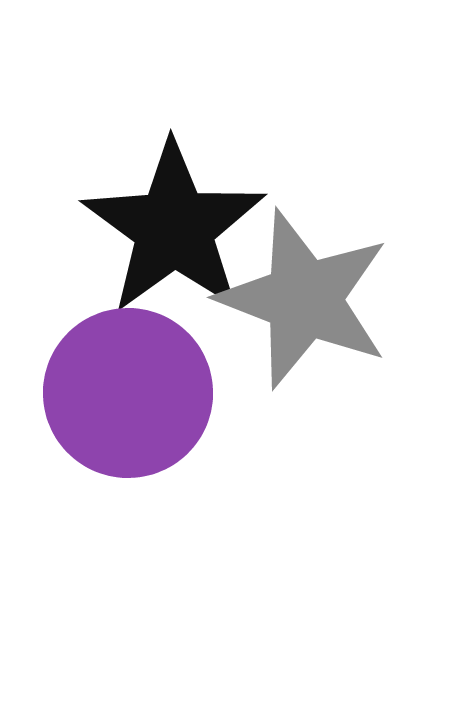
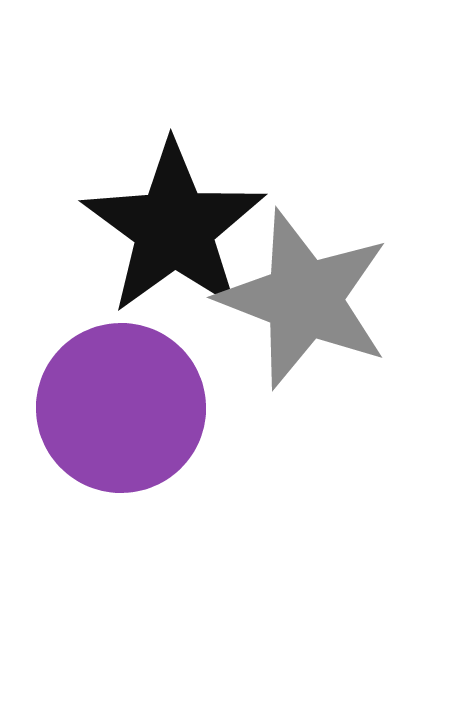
purple circle: moved 7 px left, 15 px down
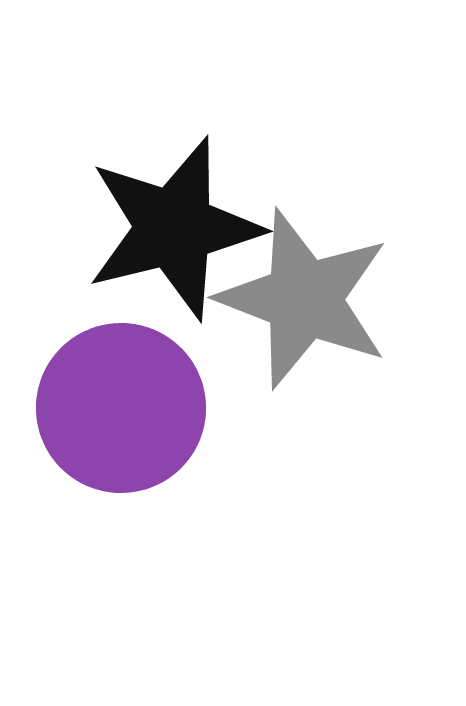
black star: rotated 22 degrees clockwise
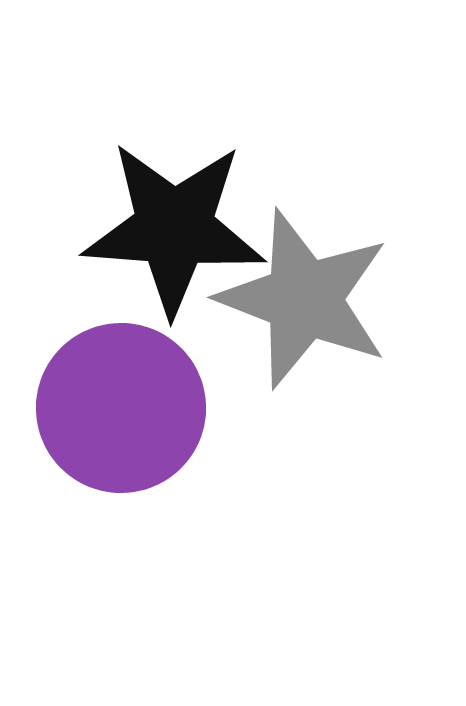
black star: rotated 18 degrees clockwise
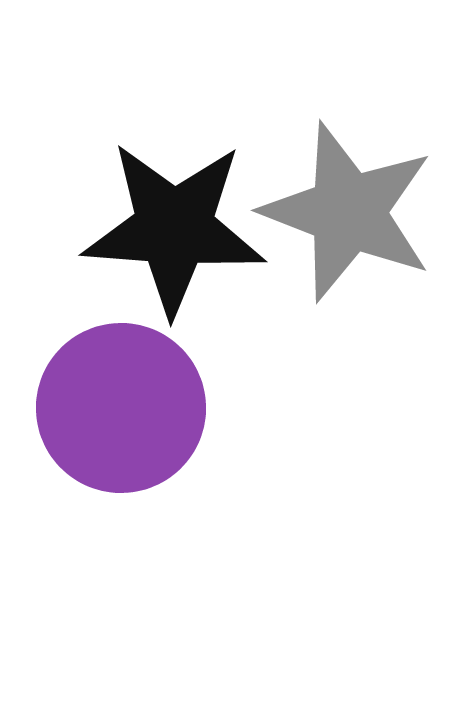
gray star: moved 44 px right, 87 px up
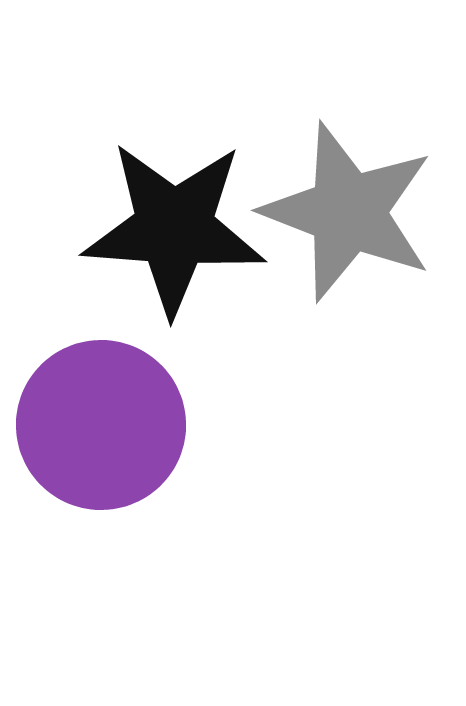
purple circle: moved 20 px left, 17 px down
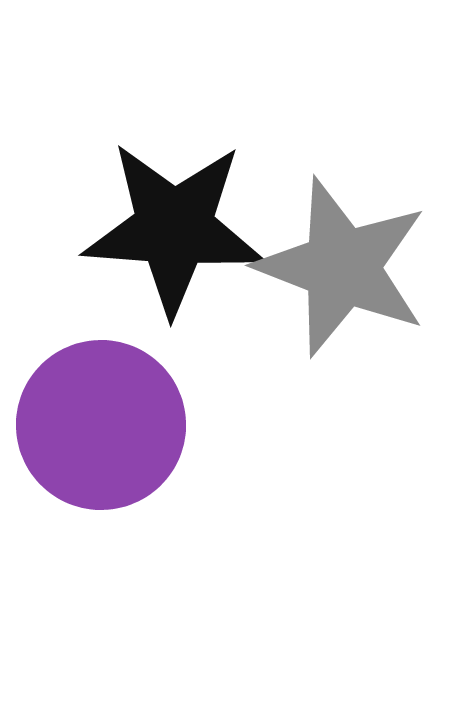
gray star: moved 6 px left, 55 px down
